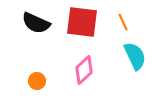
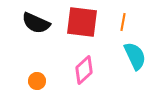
orange line: rotated 36 degrees clockwise
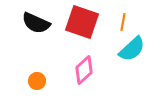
red square: rotated 12 degrees clockwise
cyan semicircle: moved 3 px left, 7 px up; rotated 72 degrees clockwise
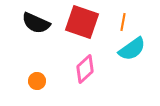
cyan semicircle: rotated 8 degrees clockwise
pink diamond: moved 1 px right, 1 px up
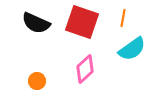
orange line: moved 4 px up
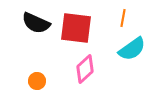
red square: moved 6 px left, 6 px down; rotated 12 degrees counterclockwise
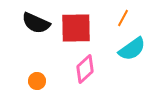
orange line: rotated 18 degrees clockwise
red square: rotated 8 degrees counterclockwise
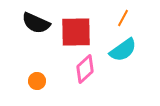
red square: moved 4 px down
cyan semicircle: moved 9 px left, 1 px down
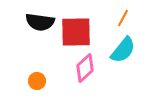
black semicircle: moved 4 px right, 1 px up; rotated 16 degrees counterclockwise
cyan semicircle: rotated 16 degrees counterclockwise
pink diamond: moved 1 px up
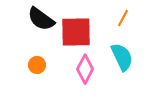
black semicircle: moved 1 px right, 3 px up; rotated 28 degrees clockwise
cyan semicircle: moved 1 px left, 7 px down; rotated 64 degrees counterclockwise
pink diamond: moved 1 px down; rotated 20 degrees counterclockwise
orange circle: moved 16 px up
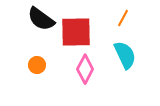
cyan semicircle: moved 3 px right, 2 px up
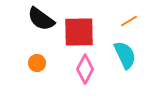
orange line: moved 6 px right, 3 px down; rotated 30 degrees clockwise
red square: moved 3 px right
orange circle: moved 2 px up
